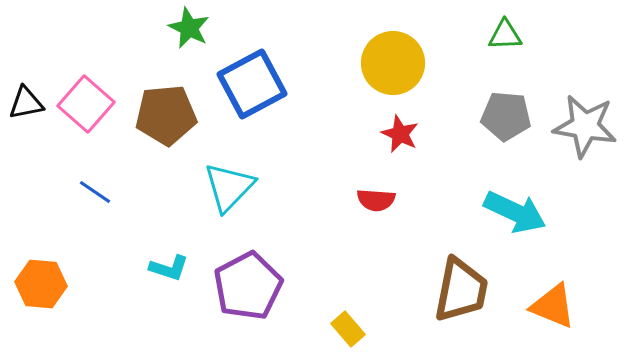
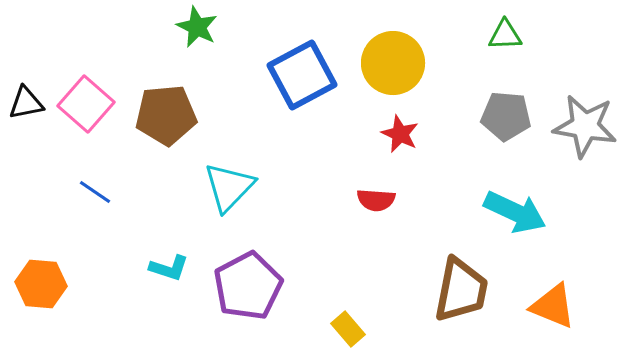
green star: moved 8 px right, 1 px up
blue square: moved 50 px right, 9 px up
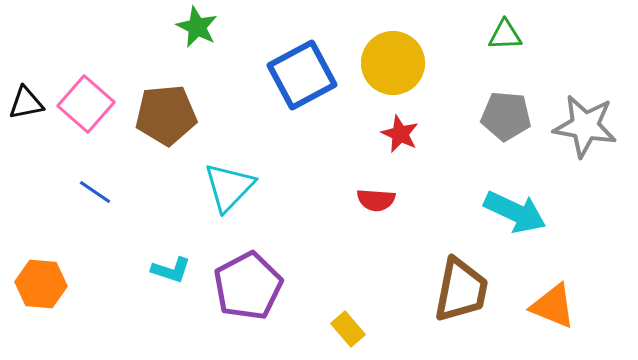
cyan L-shape: moved 2 px right, 2 px down
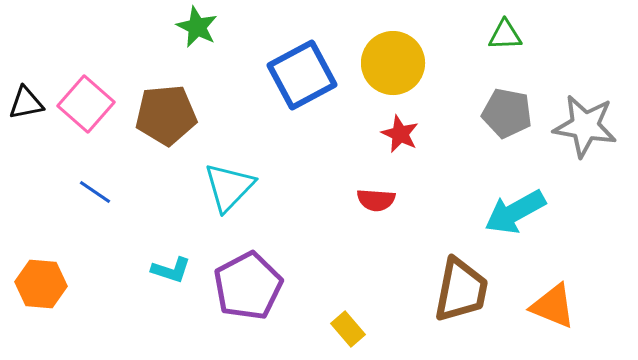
gray pentagon: moved 1 px right, 3 px up; rotated 6 degrees clockwise
cyan arrow: rotated 126 degrees clockwise
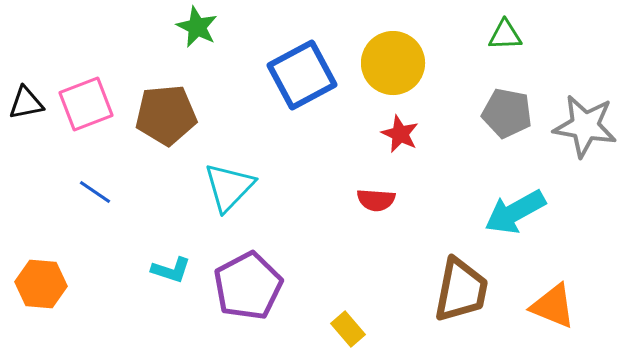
pink square: rotated 28 degrees clockwise
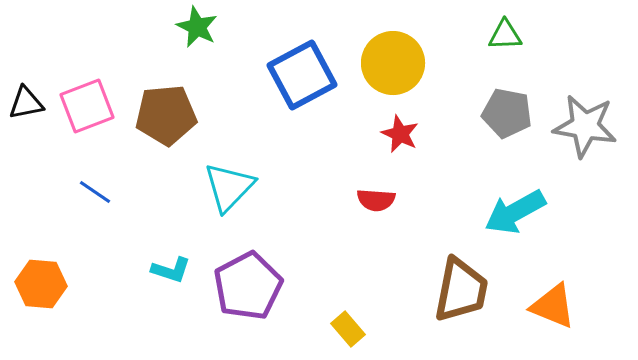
pink square: moved 1 px right, 2 px down
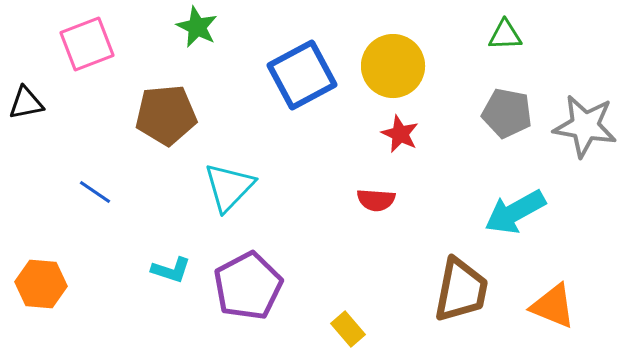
yellow circle: moved 3 px down
pink square: moved 62 px up
